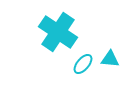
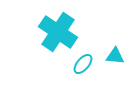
cyan triangle: moved 5 px right, 3 px up
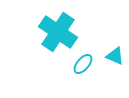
cyan triangle: rotated 18 degrees clockwise
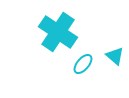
cyan triangle: rotated 18 degrees clockwise
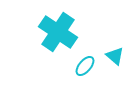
cyan ellipse: moved 2 px right, 2 px down
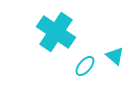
cyan cross: moved 2 px left
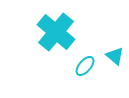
cyan cross: rotated 6 degrees clockwise
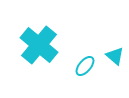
cyan cross: moved 17 px left, 13 px down
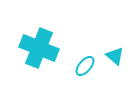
cyan cross: moved 3 px down; rotated 18 degrees counterclockwise
